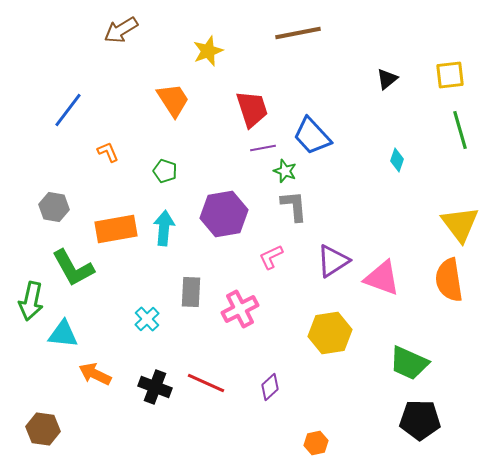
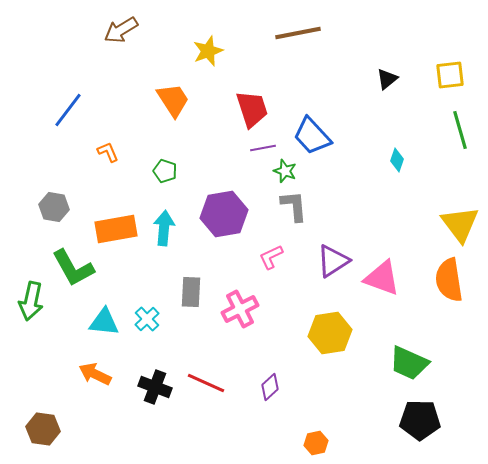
cyan triangle: moved 41 px right, 12 px up
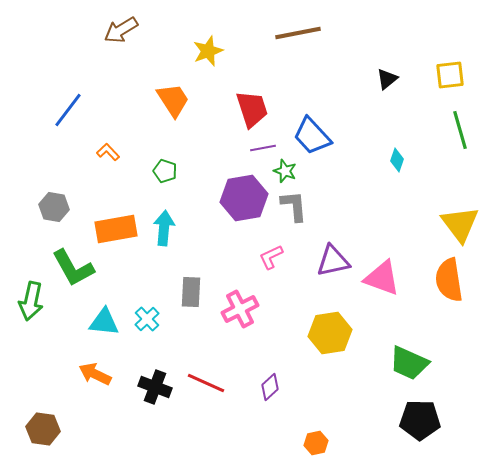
orange L-shape: rotated 20 degrees counterclockwise
purple hexagon: moved 20 px right, 16 px up
purple triangle: rotated 21 degrees clockwise
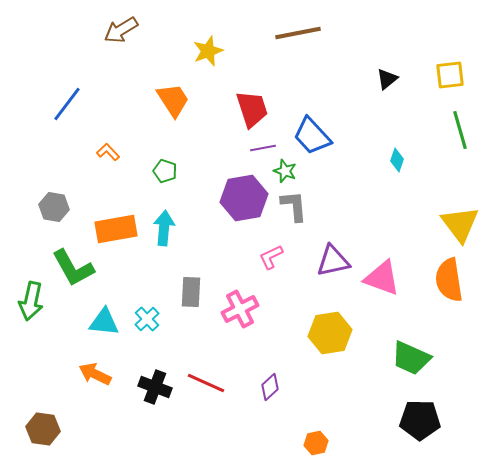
blue line: moved 1 px left, 6 px up
green trapezoid: moved 2 px right, 5 px up
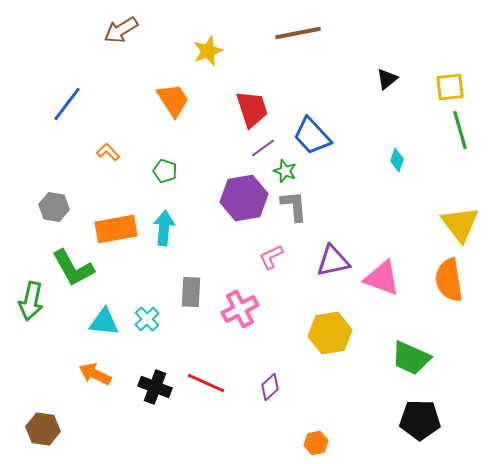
yellow square: moved 12 px down
purple line: rotated 25 degrees counterclockwise
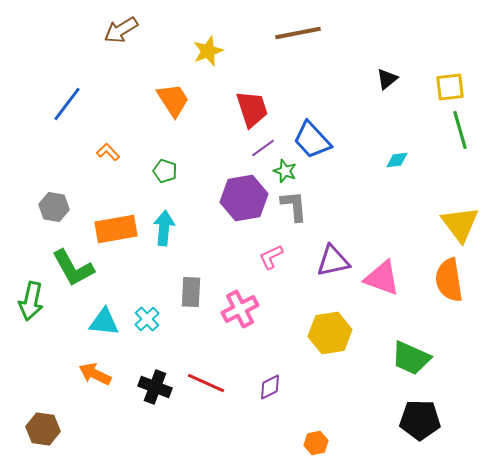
blue trapezoid: moved 4 px down
cyan diamond: rotated 65 degrees clockwise
purple diamond: rotated 16 degrees clockwise
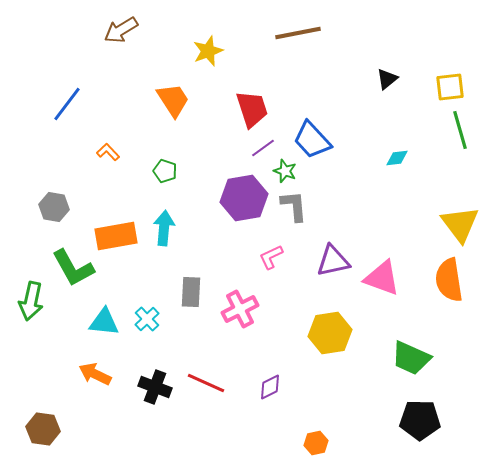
cyan diamond: moved 2 px up
orange rectangle: moved 7 px down
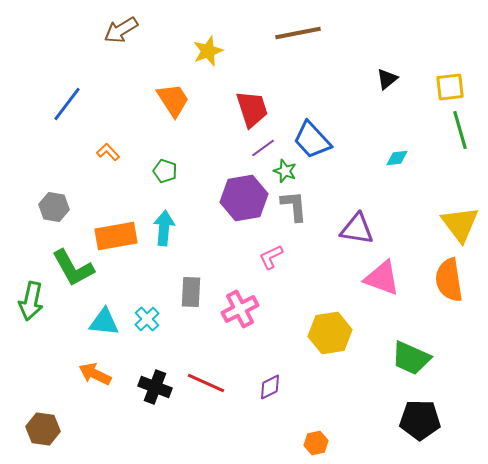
purple triangle: moved 24 px right, 32 px up; rotated 21 degrees clockwise
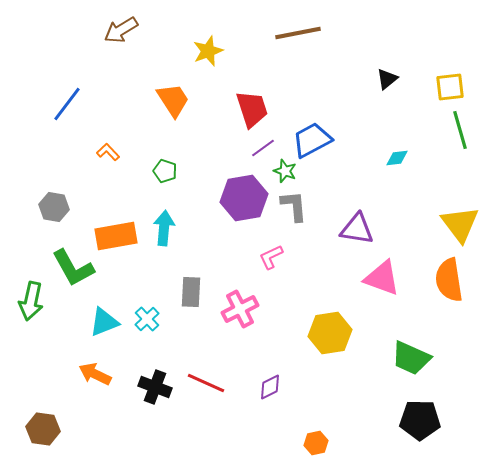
blue trapezoid: rotated 105 degrees clockwise
cyan triangle: rotated 28 degrees counterclockwise
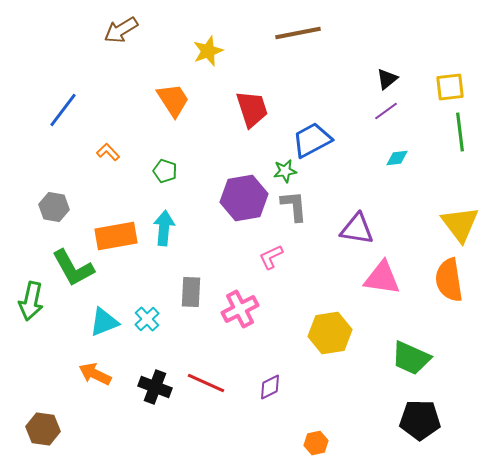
blue line: moved 4 px left, 6 px down
green line: moved 2 px down; rotated 9 degrees clockwise
purple line: moved 123 px right, 37 px up
green star: rotated 30 degrees counterclockwise
pink triangle: rotated 12 degrees counterclockwise
